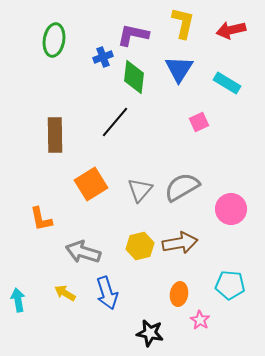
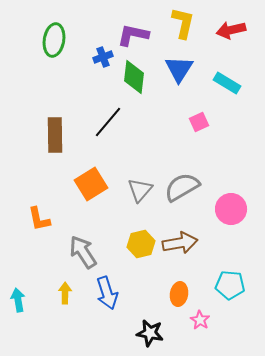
black line: moved 7 px left
orange L-shape: moved 2 px left
yellow hexagon: moved 1 px right, 2 px up
gray arrow: rotated 40 degrees clockwise
yellow arrow: rotated 60 degrees clockwise
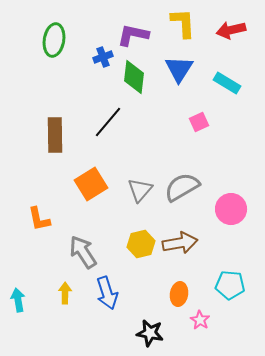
yellow L-shape: rotated 16 degrees counterclockwise
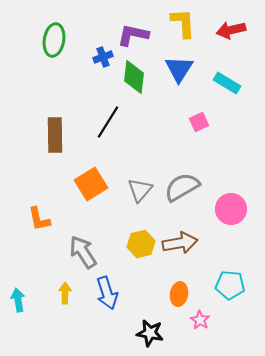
black line: rotated 8 degrees counterclockwise
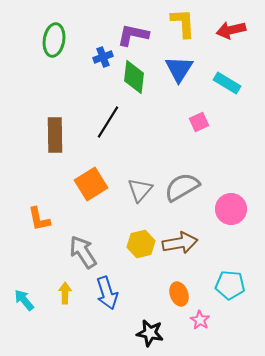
orange ellipse: rotated 30 degrees counterclockwise
cyan arrow: moved 6 px right; rotated 30 degrees counterclockwise
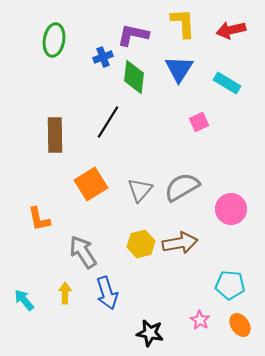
orange ellipse: moved 61 px right, 31 px down; rotated 15 degrees counterclockwise
